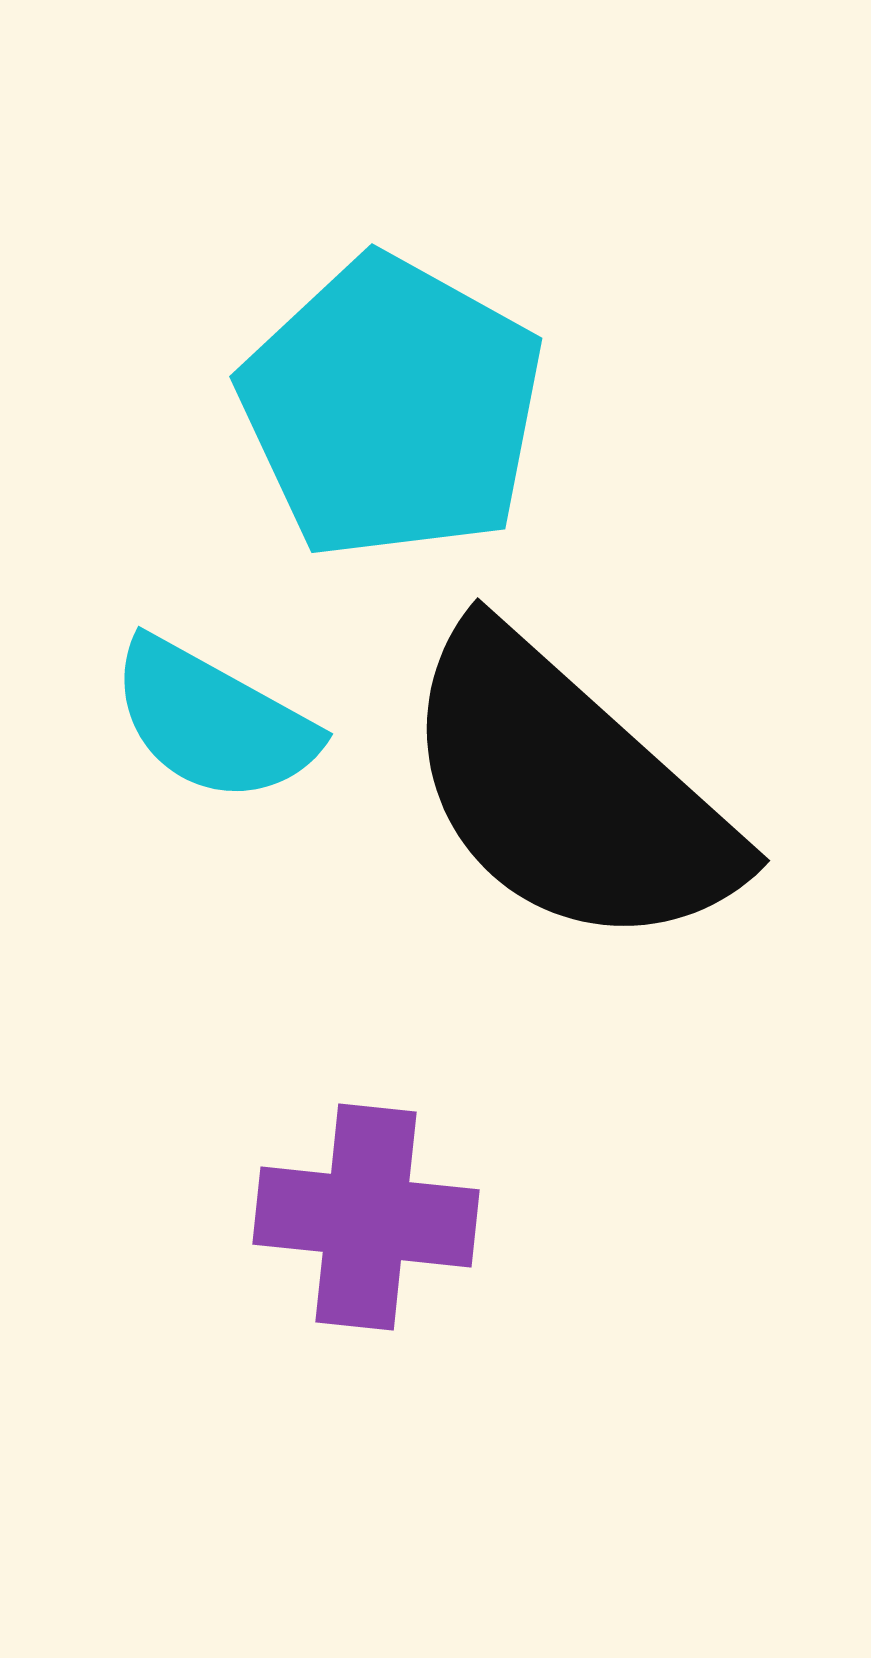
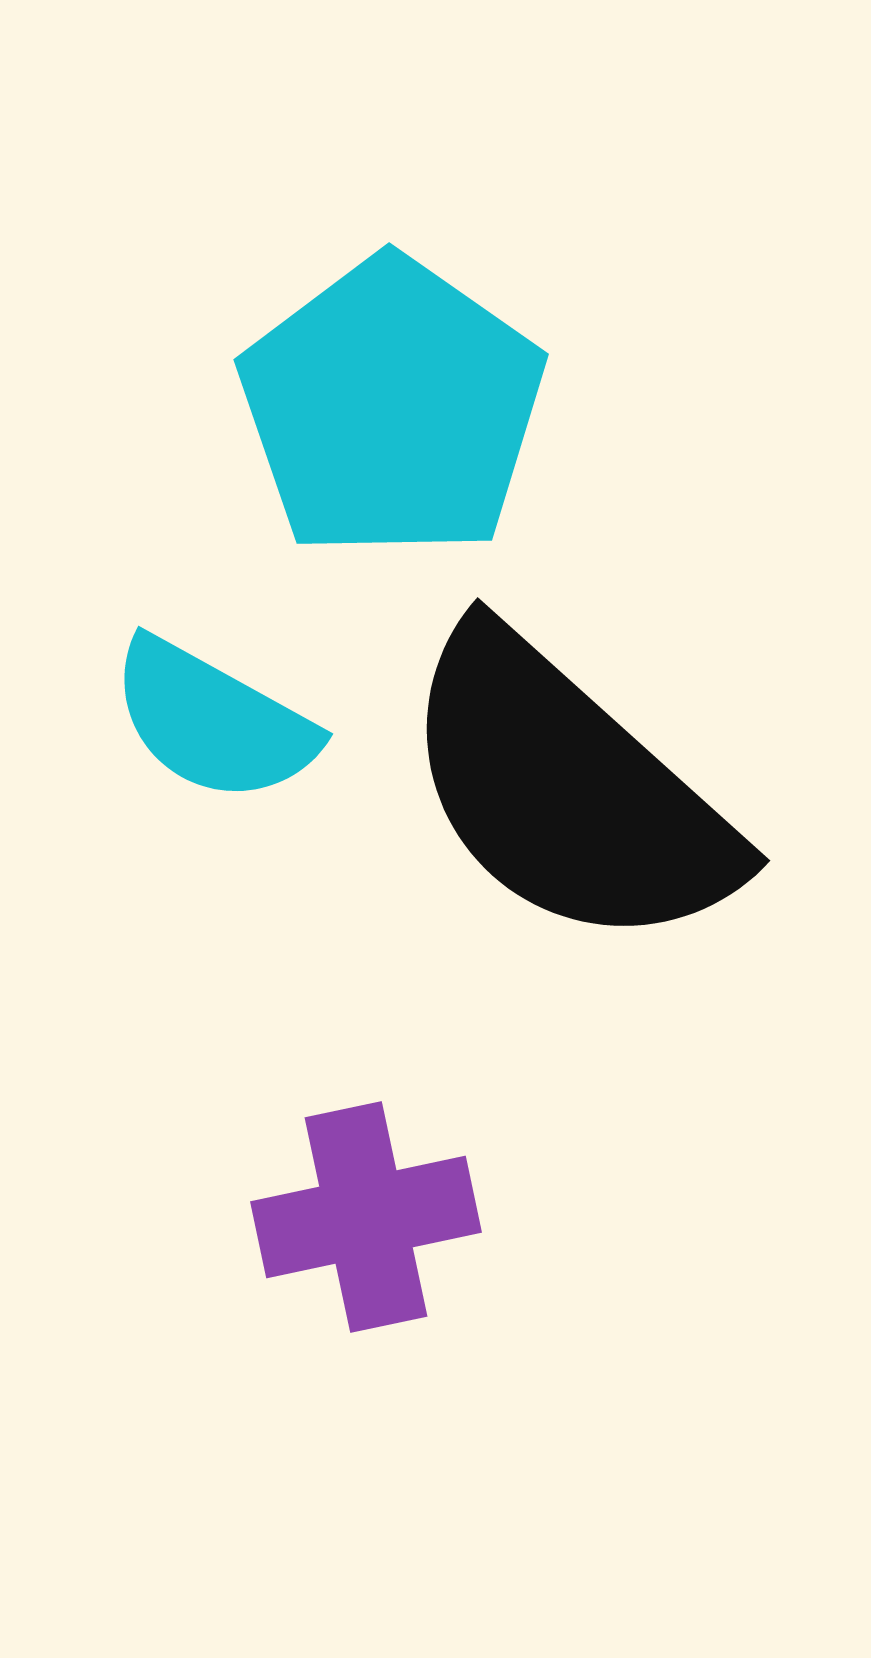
cyan pentagon: rotated 6 degrees clockwise
purple cross: rotated 18 degrees counterclockwise
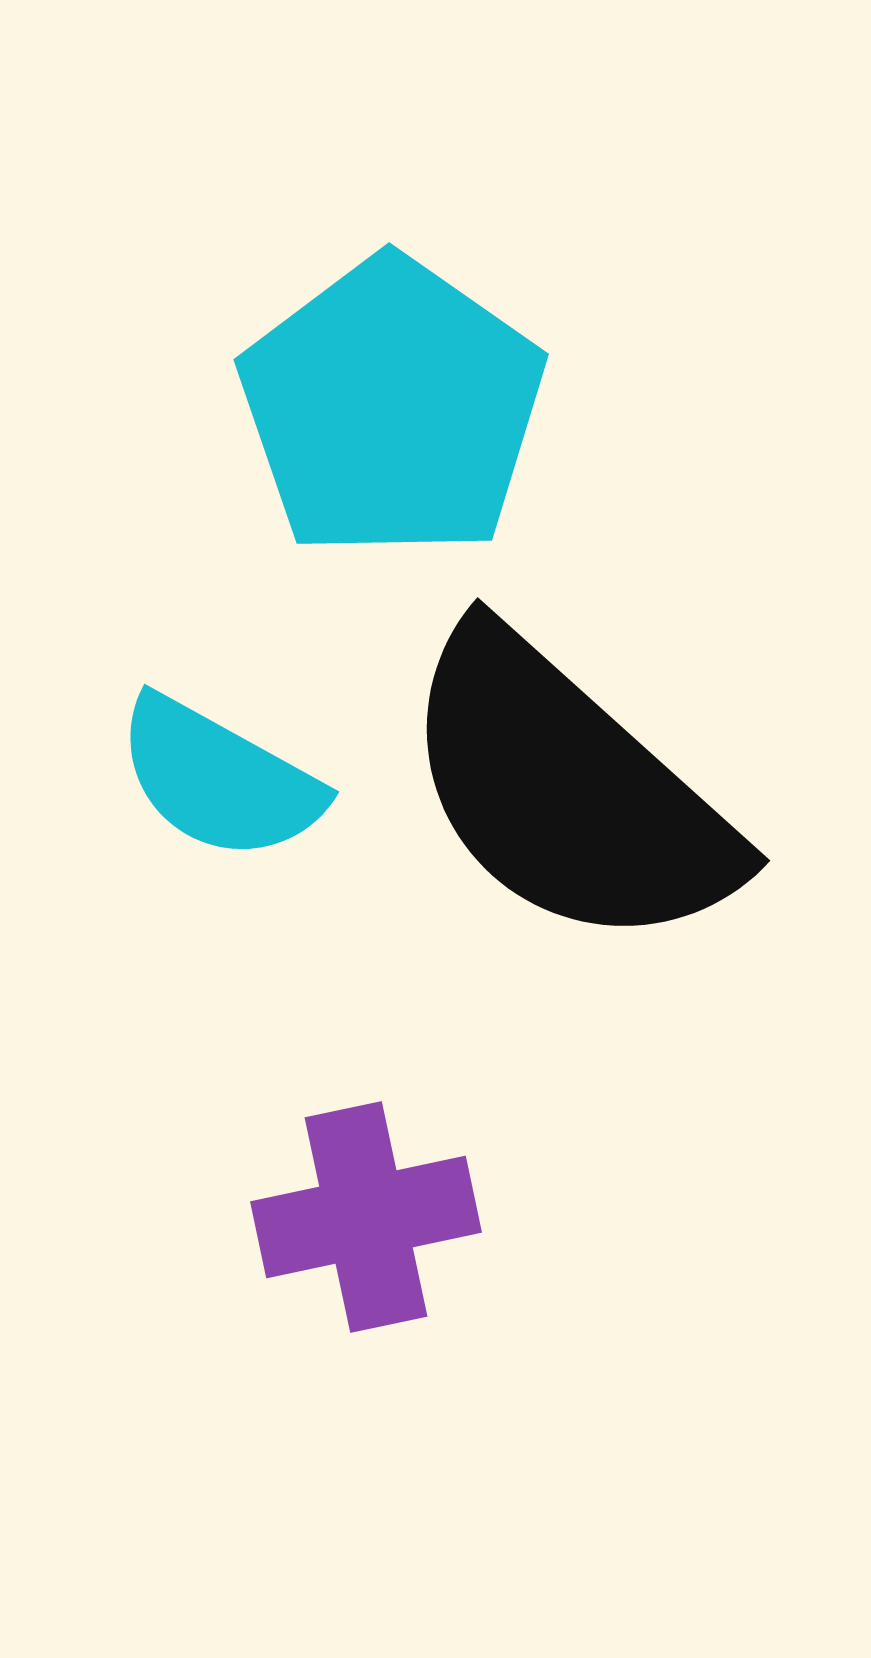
cyan semicircle: moved 6 px right, 58 px down
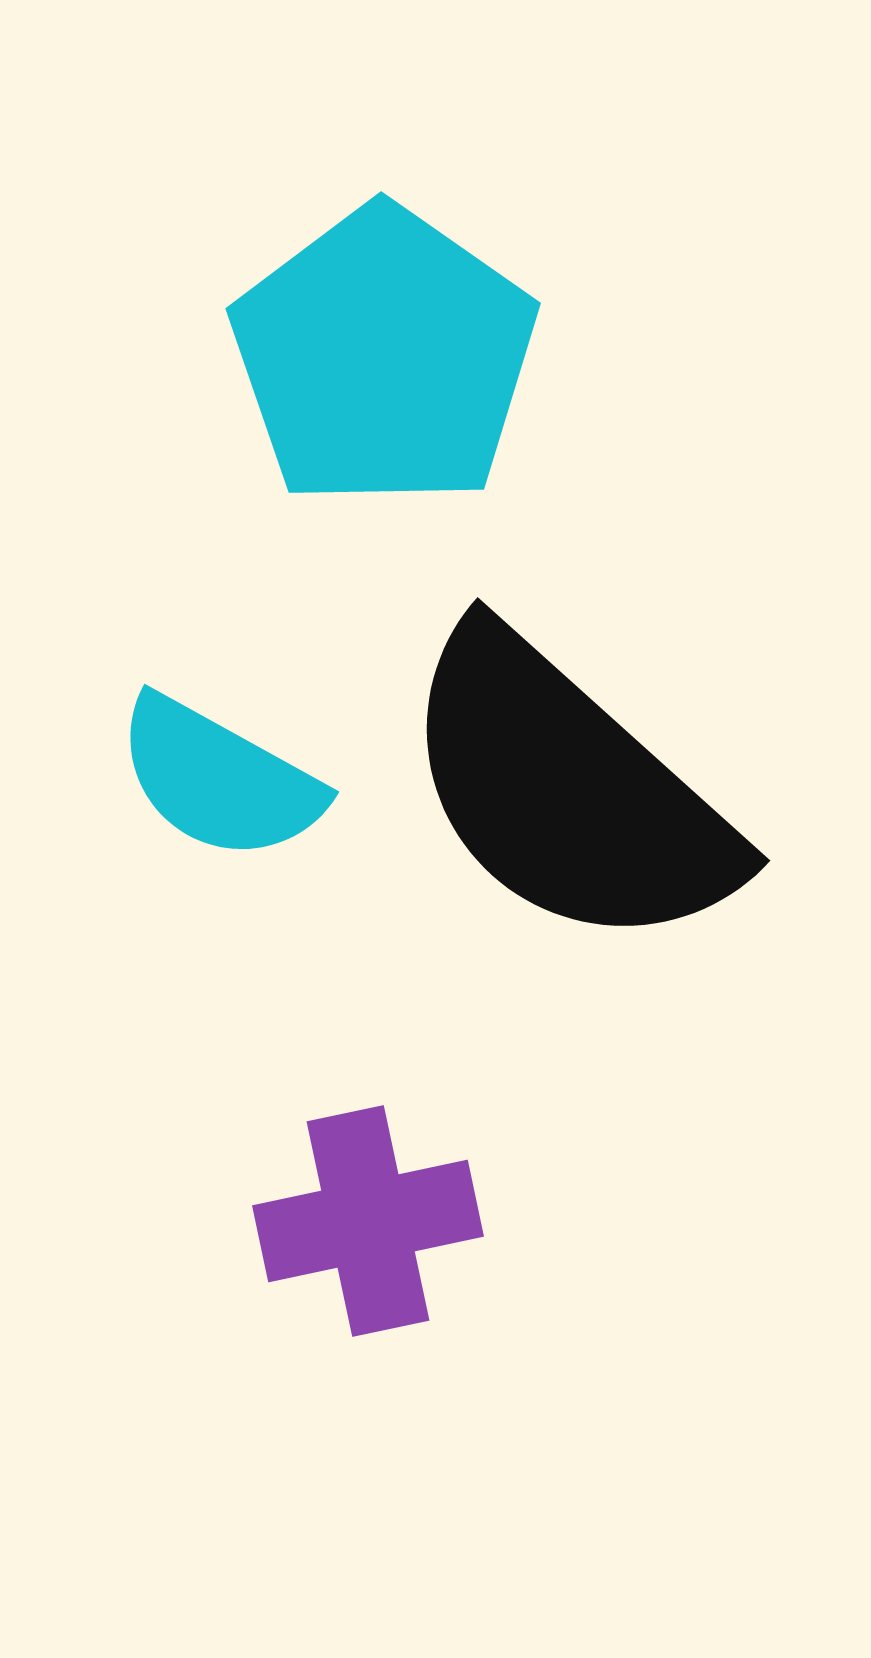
cyan pentagon: moved 8 px left, 51 px up
purple cross: moved 2 px right, 4 px down
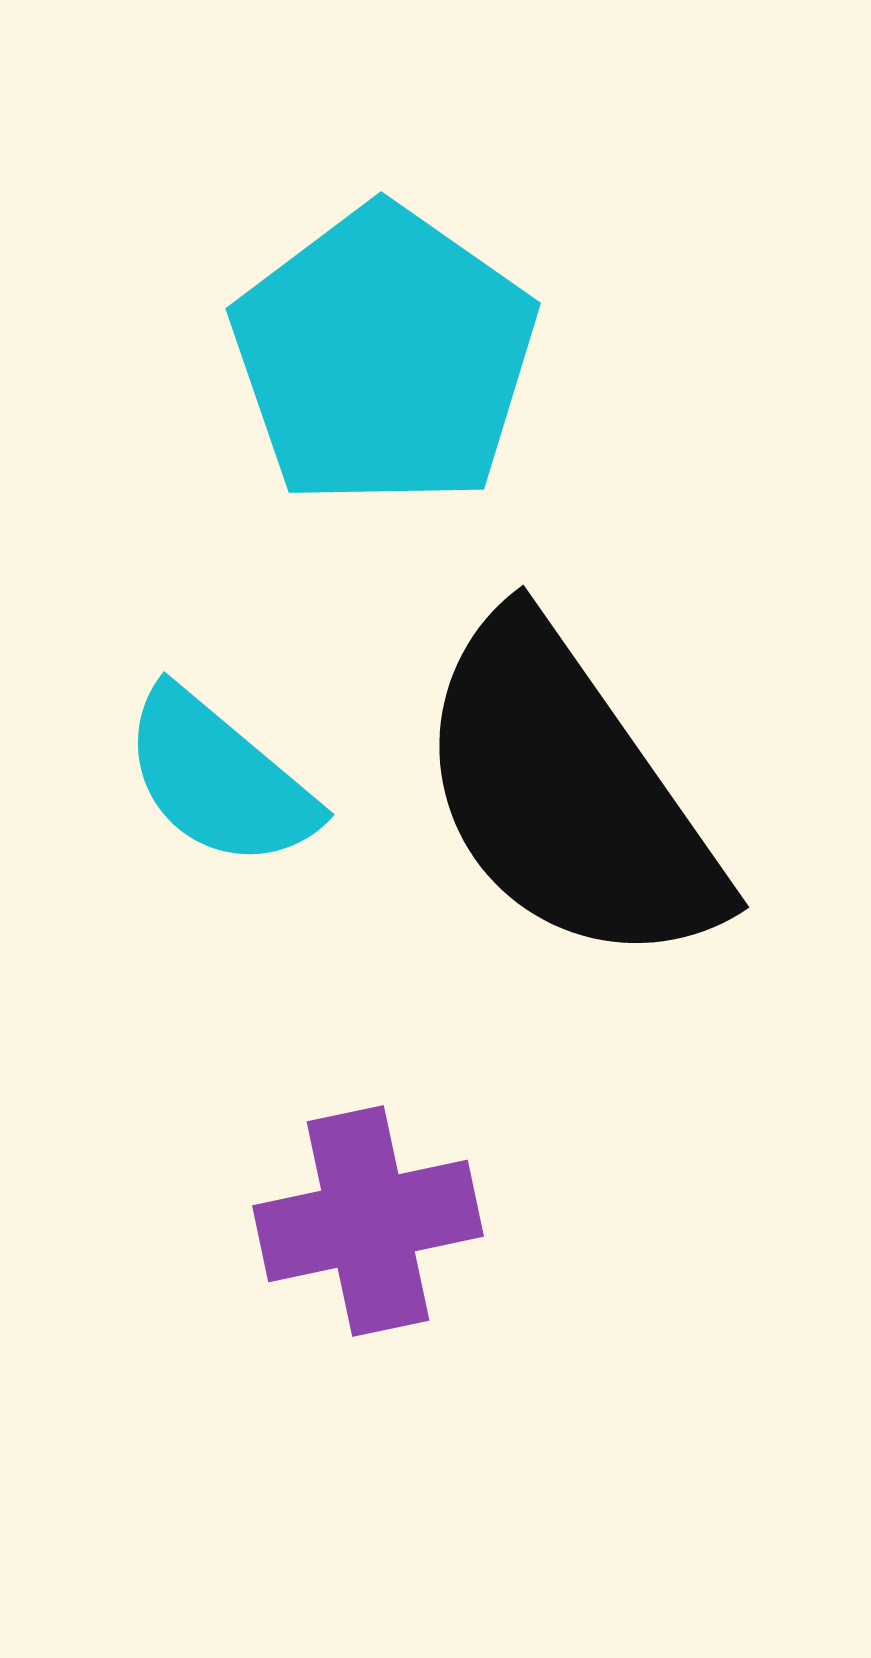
cyan semicircle: rotated 11 degrees clockwise
black semicircle: moved 3 px down; rotated 13 degrees clockwise
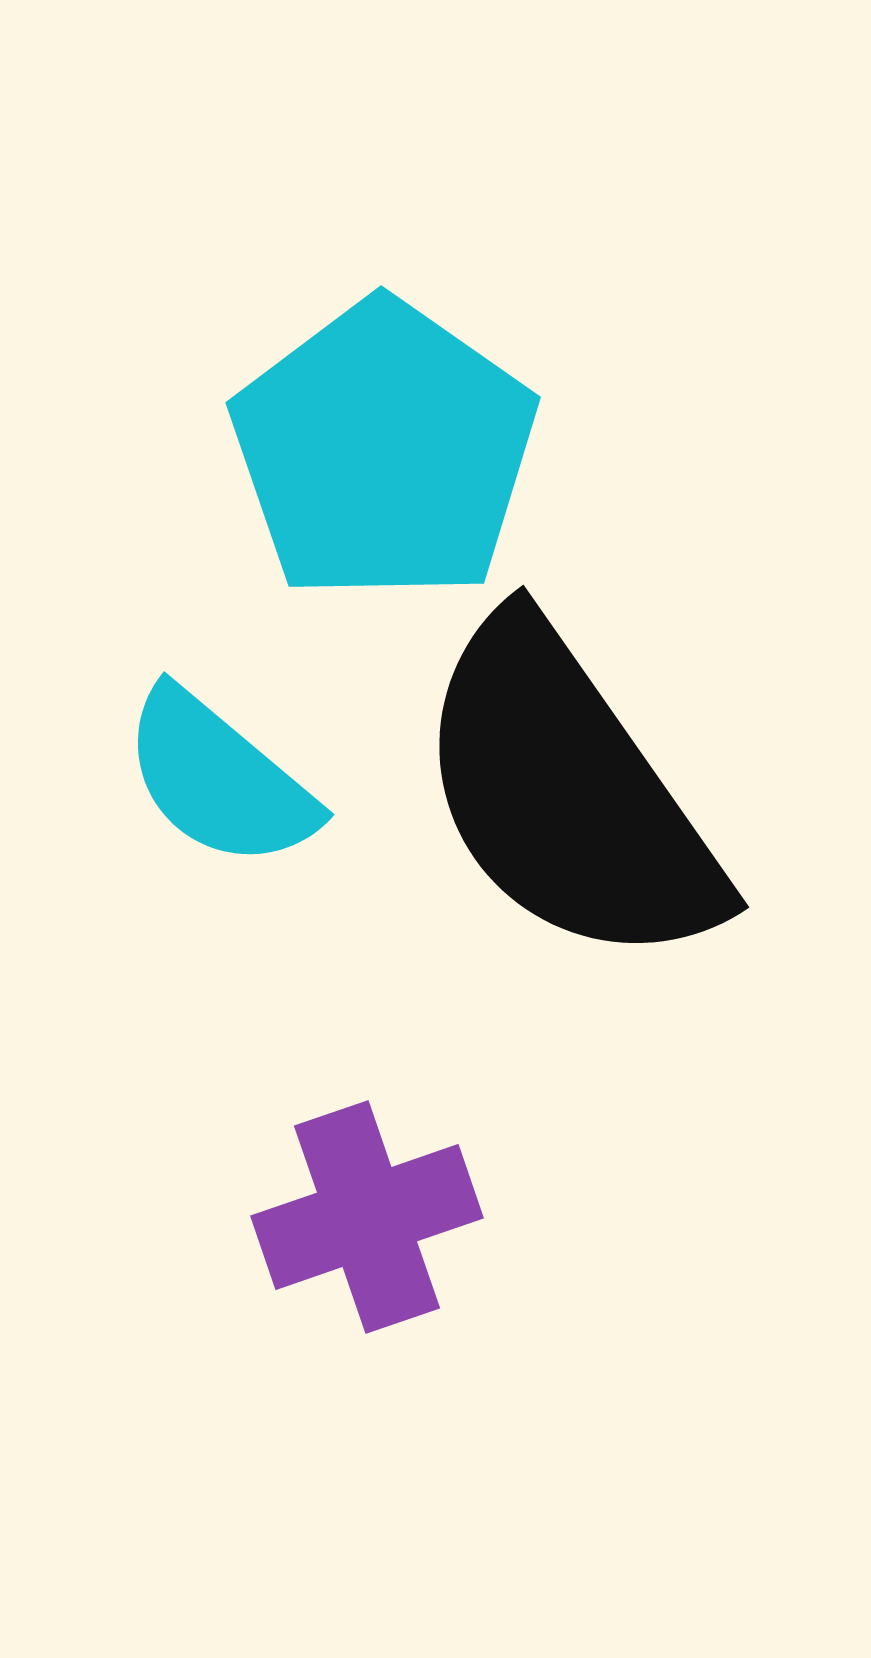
cyan pentagon: moved 94 px down
purple cross: moved 1 px left, 4 px up; rotated 7 degrees counterclockwise
